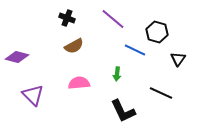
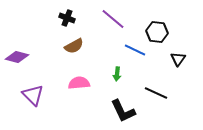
black hexagon: rotated 10 degrees counterclockwise
black line: moved 5 px left
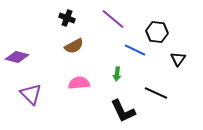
purple triangle: moved 2 px left, 1 px up
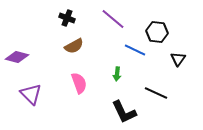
pink semicircle: rotated 75 degrees clockwise
black L-shape: moved 1 px right, 1 px down
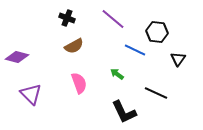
green arrow: rotated 120 degrees clockwise
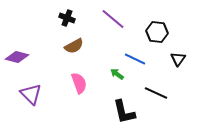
blue line: moved 9 px down
black L-shape: rotated 12 degrees clockwise
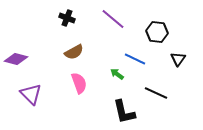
brown semicircle: moved 6 px down
purple diamond: moved 1 px left, 2 px down
